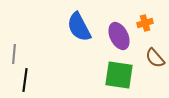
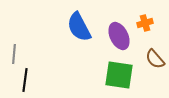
brown semicircle: moved 1 px down
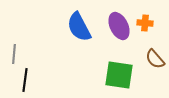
orange cross: rotated 21 degrees clockwise
purple ellipse: moved 10 px up
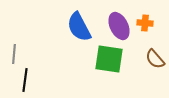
green square: moved 10 px left, 16 px up
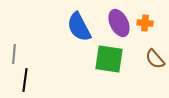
purple ellipse: moved 3 px up
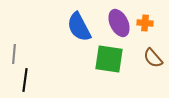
brown semicircle: moved 2 px left, 1 px up
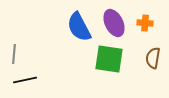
purple ellipse: moved 5 px left
brown semicircle: rotated 50 degrees clockwise
black line: rotated 70 degrees clockwise
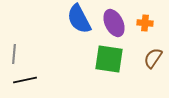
blue semicircle: moved 8 px up
brown semicircle: rotated 25 degrees clockwise
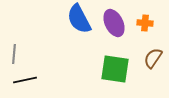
green square: moved 6 px right, 10 px down
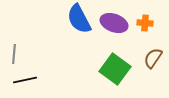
purple ellipse: rotated 44 degrees counterclockwise
green square: rotated 28 degrees clockwise
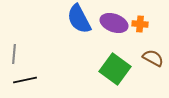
orange cross: moved 5 px left, 1 px down
brown semicircle: rotated 85 degrees clockwise
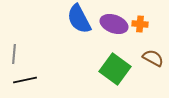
purple ellipse: moved 1 px down
